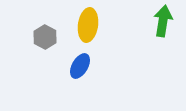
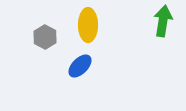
yellow ellipse: rotated 8 degrees counterclockwise
blue ellipse: rotated 15 degrees clockwise
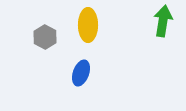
blue ellipse: moved 1 px right, 7 px down; rotated 25 degrees counterclockwise
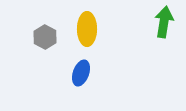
green arrow: moved 1 px right, 1 px down
yellow ellipse: moved 1 px left, 4 px down
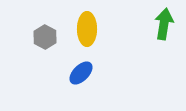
green arrow: moved 2 px down
blue ellipse: rotated 25 degrees clockwise
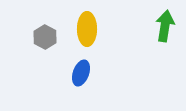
green arrow: moved 1 px right, 2 px down
blue ellipse: rotated 25 degrees counterclockwise
